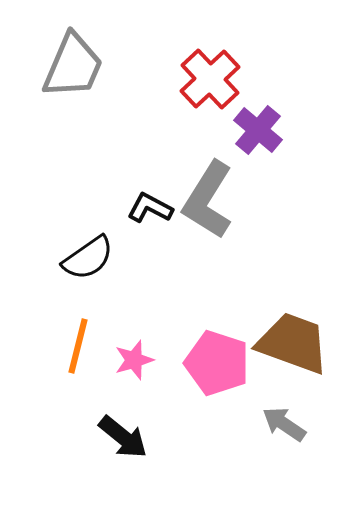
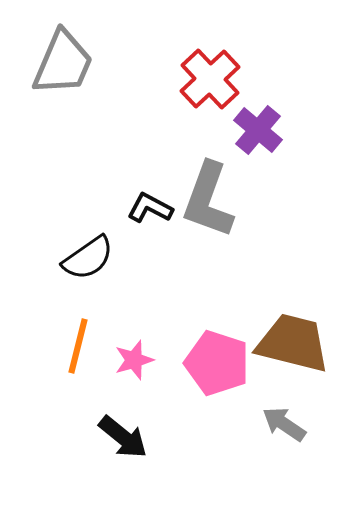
gray trapezoid: moved 10 px left, 3 px up
gray L-shape: rotated 12 degrees counterclockwise
brown trapezoid: rotated 6 degrees counterclockwise
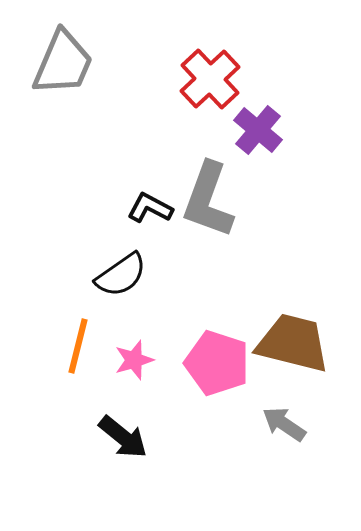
black semicircle: moved 33 px right, 17 px down
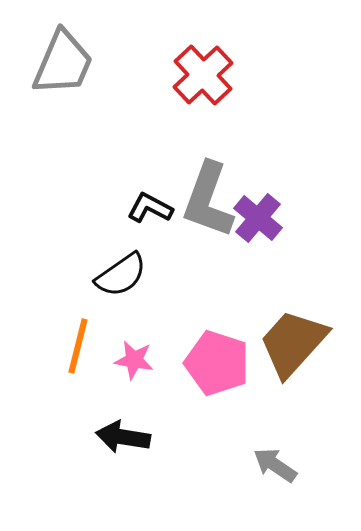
red cross: moved 7 px left, 4 px up
purple cross: moved 88 px down
brown trapezoid: rotated 62 degrees counterclockwise
pink star: rotated 27 degrees clockwise
gray arrow: moved 9 px left, 41 px down
black arrow: rotated 150 degrees clockwise
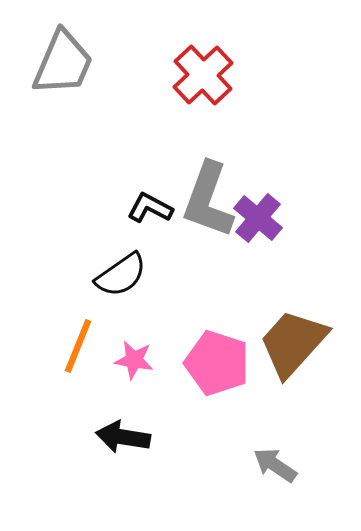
orange line: rotated 8 degrees clockwise
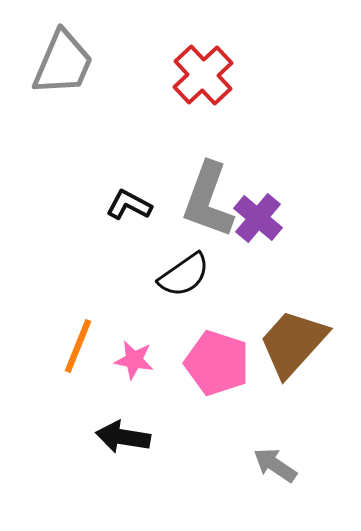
black L-shape: moved 21 px left, 3 px up
black semicircle: moved 63 px right
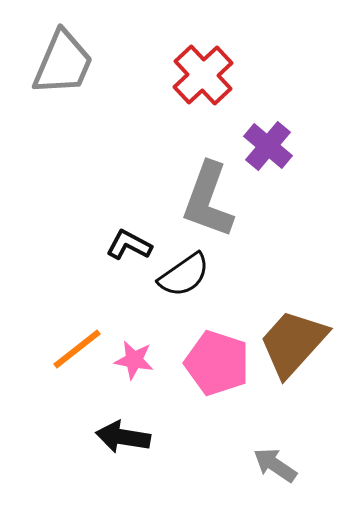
black L-shape: moved 40 px down
purple cross: moved 10 px right, 72 px up
orange line: moved 1 px left, 3 px down; rotated 30 degrees clockwise
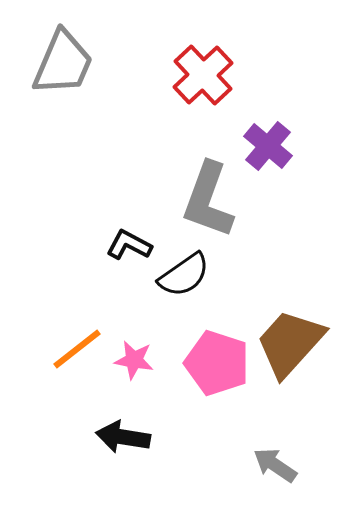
brown trapezoid: moved 3 px left
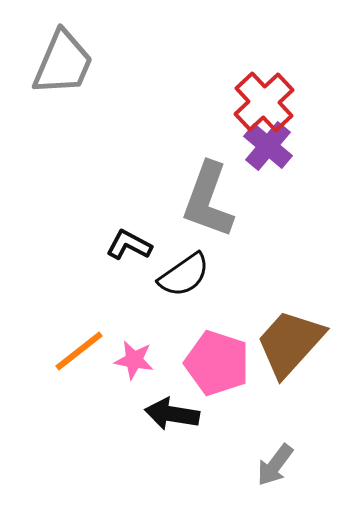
red cross: moved 61 px right, 27 px down
orange line: moved 2 px right, 2 px down
black arrow: moved 49 px right, 23 px up
gray arrow: rotated 87 degrees counterclockwise
